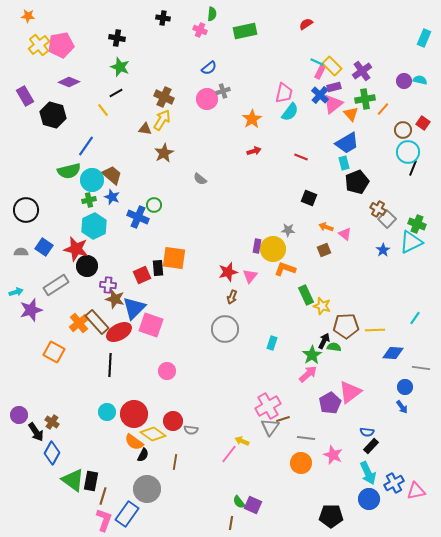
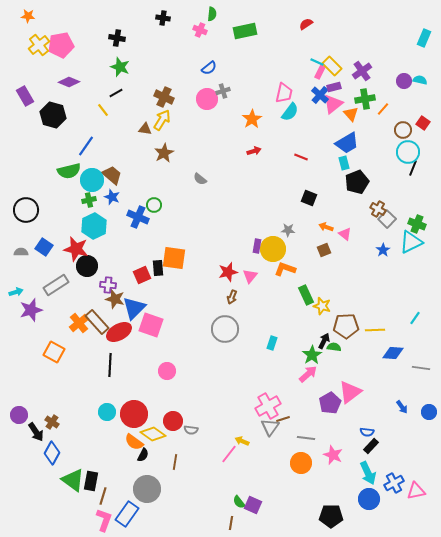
blue circle at (405, 387): moved 24 px right, 25 px down
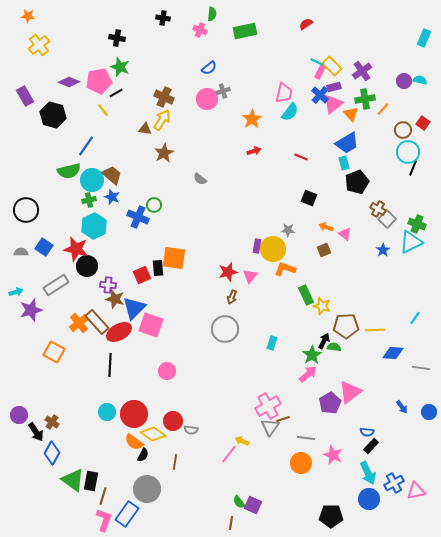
pink pentagon at (61, 45): moved 38 px right, 36 px down
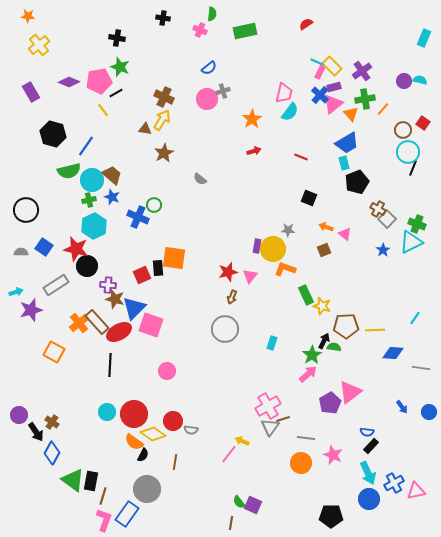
purple rectangle at (25, 96): moved 6 px right, 4 px up
black hexagon at (53, 115): moved 19 px down
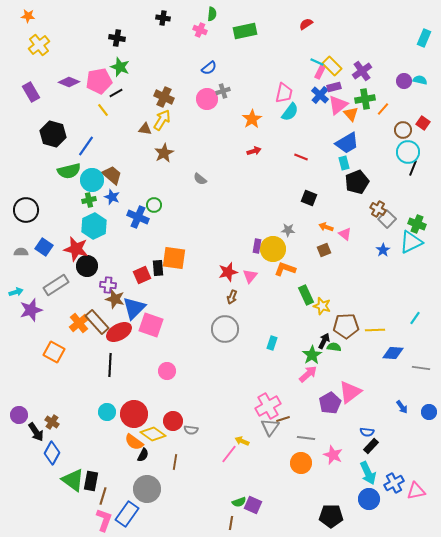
pink triangle at (333, 104): moved 5 px right, 1 px down
green semicircle at (239, 502): rotated 72 degrees counterclockwise
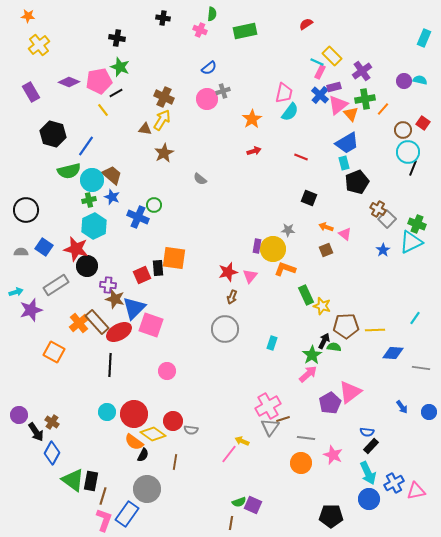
yellow rectangle at (332, 66): moved 10 px up
brown square at (324, 250): moved 2 px right
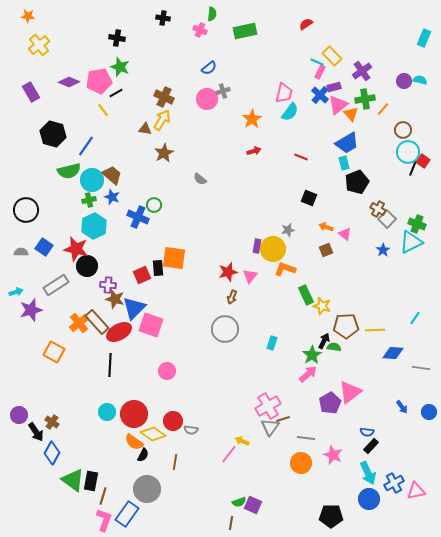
red square at (423, 123): moved 38 px down
gray star at (288, 230): rotated 16 degrees counterclockwise
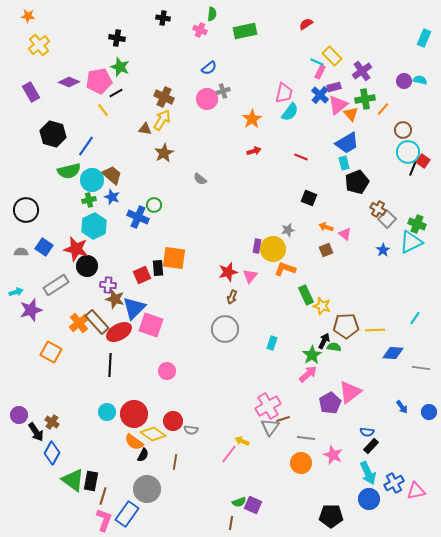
orange square at (54, 352): moved 3 px left
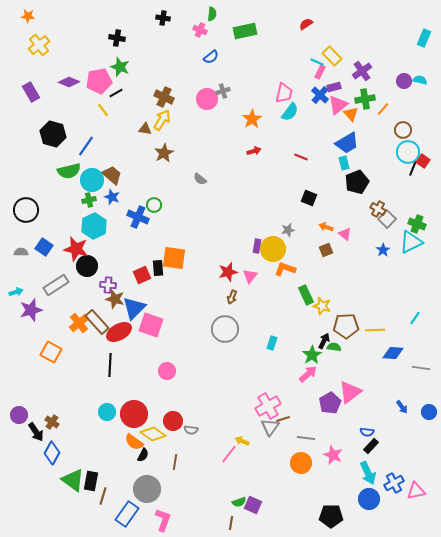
blue semicircle at (209, 68): moved 2 px right, 11 px up
pink L-shape at (104, 520): moved 59 px right
